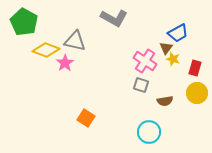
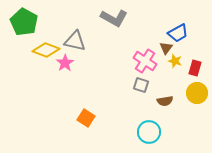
yellow star: moved 2 px right, 2 px down
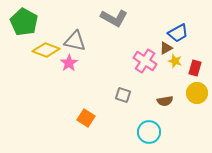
brown triangle: rotated 24 degrees clockwise
pink star: moved 4 px right
gray square: moved 18 px left, 10 px down
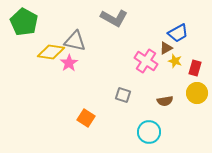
yellow diamond: moved 5 px right, 2 px down; rotated 12 degrees counterclockwise
pink cross: moved 1 px right
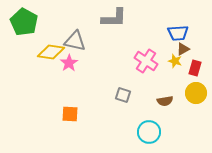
gray L-shape: rotated 28 degrees counterclockwise
blue trapezoid: rotated 25 degrees clockwise
brown triangle: moved 17 px right, 1 px down
yellow circle: moved 1 px left
orange square: moved 16 px left, 4 px up; rotated 30 degrees counterclockwise
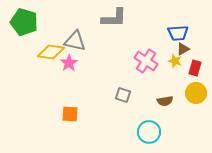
green pentagon: rotated 12 degrees counterclockwise
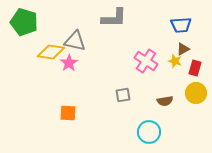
blue trapezoid: moved 3 px right, 8 px up
gray square: rotated 28 degrees counterclockwise
orange square: moved 2 px left, 1 px up
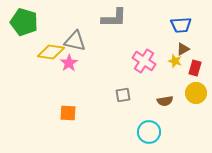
pink cross: moved 2 px left
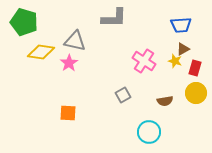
yellow diamond: moved 10 px left
gray square: rotated 21 degrees counterclockwise
